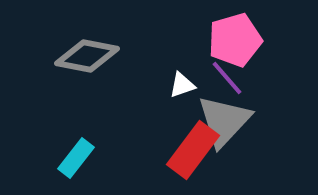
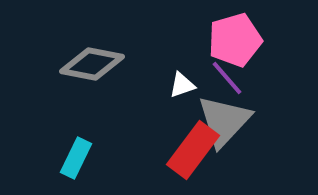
gray diamond: moved 5 px right, 8 px down
cyan rectangle: rotated 12 degrees counterclockwise
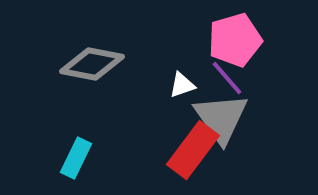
gray triangle: moved 3 px left, 3 px up; rotated 18 degrees counterclockwise
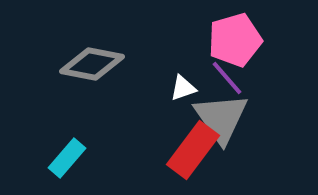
white triangle: moved 1 px right, 3 px down
cyan rectangle: moved 9 px left; rotated 15 degrees clockwise
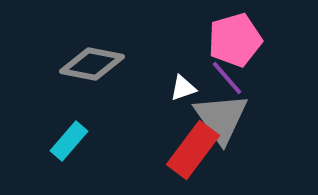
cyan rectangle: moved 2 px right, 17 px up
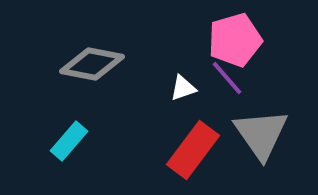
gray triangle: moved 40 px right, 16 px down
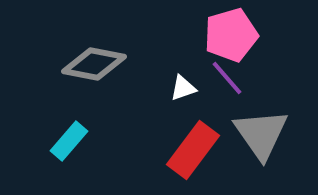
pink pentagon: moved 4 px left, 5 px up
gray diamond: moved 2 px right
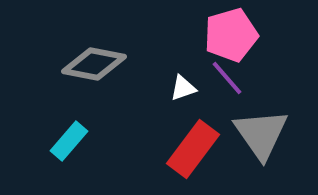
red rectangle: moved 1 px up
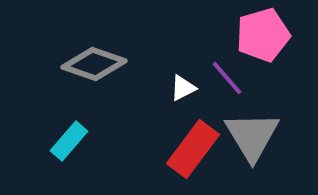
pink pentagon: moved 32 px right
gray diamond: rotated 8 degrees clockwise
white triangle: rotated 8 degrees counterclockwise
gray triangle: moved 9 px left, 2 px down; rotated 4 degrees clockwise
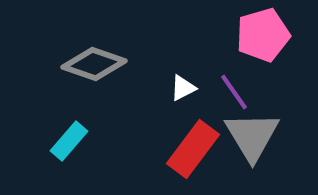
purple line: moved 7 px right, 14 px down; rotated 6 degrees clockwise
